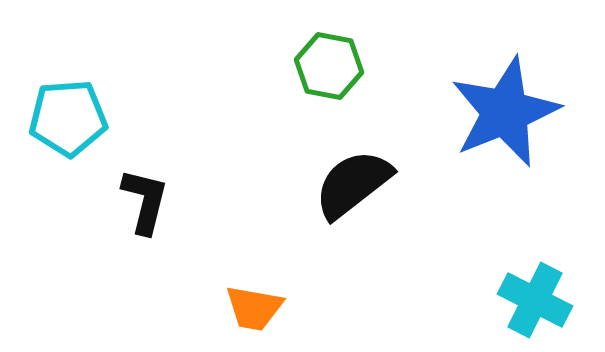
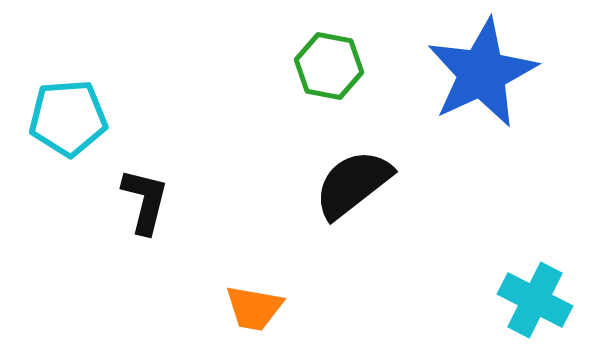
blue star: moved 23 px left, 39 px up; rotated 3 degrees counterclockwise
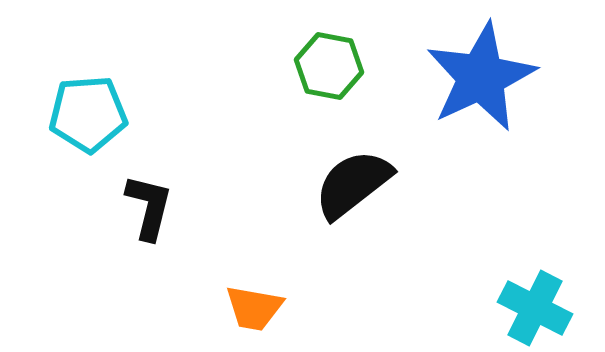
blue star: moved 1 px left, 4 px down
cyan pentagon: moved 20 px right, 4 px up
black L-shape: moved 4 px right, 6 px down
cyan cross: moved 8 px down
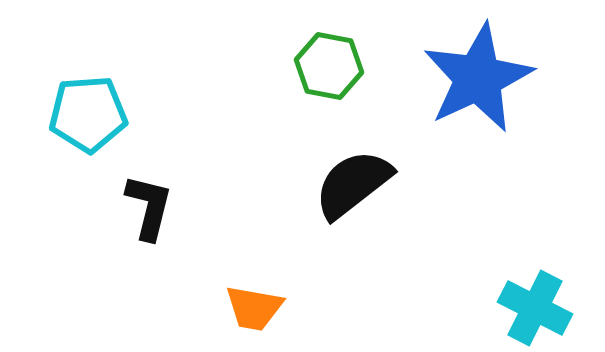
blue star: moved 3 px left, 1 px down
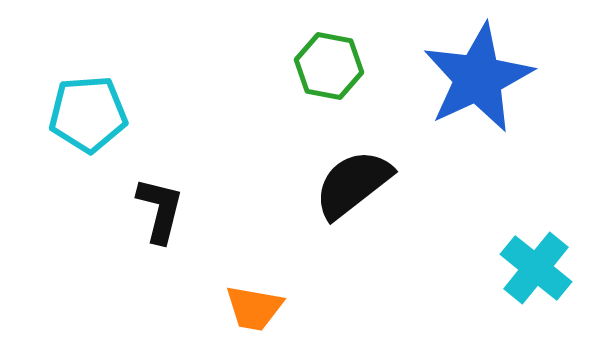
black L-shape: moved 11 px right, 3 px down
cyan cross: moved 1 px right, 40 px up; rotated 12 degrees clockwise
